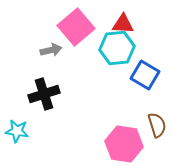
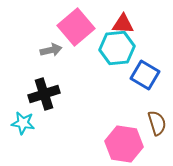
brown semicircle: moved 2 px up
cyan star: moved 6 px right, 8 px up
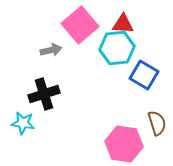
pink square: moved 4 px right, 2 px up
blue square: moved 1 px left
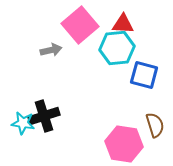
blue square: rotated 16 degrees counterclockwise
black cross: moved 22 px down
brown semicircle: moved 2 px left, 2 px down
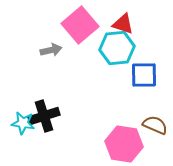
red triangle: rotated 15 degrees clockwise
blue square: rotated 16 degrees counterclockwise
brown semicircle: rotated 50 degrees counterclockwise
